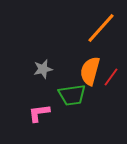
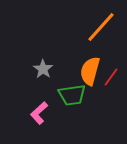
orange line: moved 1 px up
gray star: rotated 24 degrees counterclockwise
pink L-shape: rotated 35 degrees counterclockwise
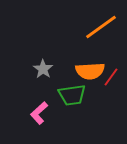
orange line: rotated 12 degrees clockwise
orange semicircle: rotated 108 degrees counterclockwise
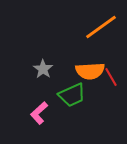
red line: rotated 66 degrees counterclockwise
green trapezoid: rotated 16 degrees counterclockwise
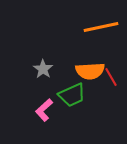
orange line: rotated 24 degrees clockwise
pink L-shape: moved 5 px right, 3 px up
